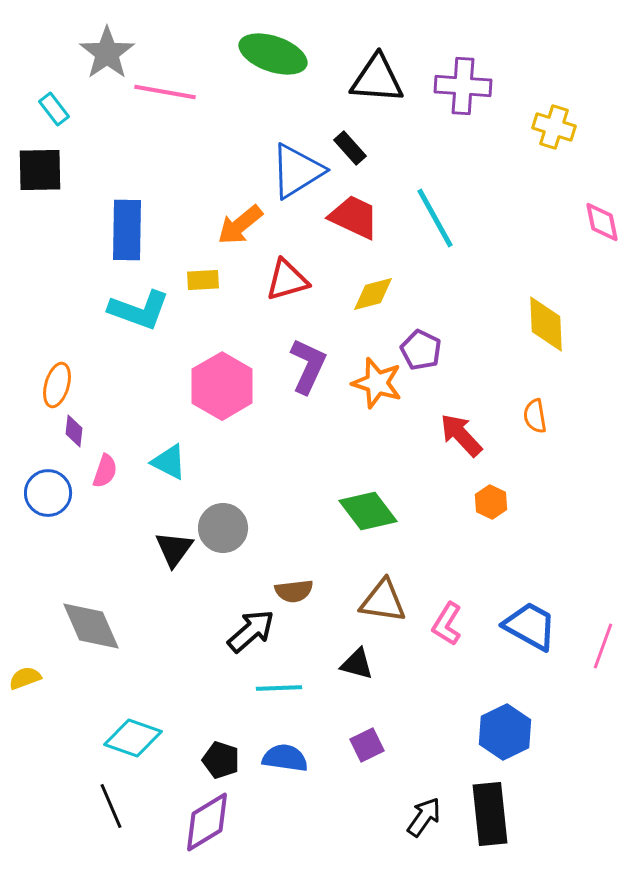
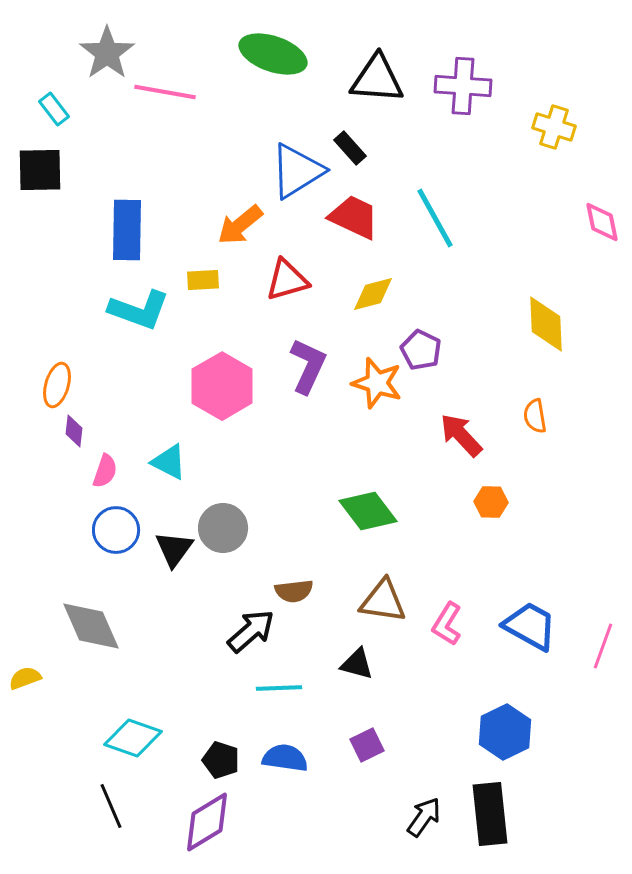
blue circle at (48, 493): moved 68 px right, 37 px down
orange hexagon at (491, 502): rotated 24 degrees counterclockwise
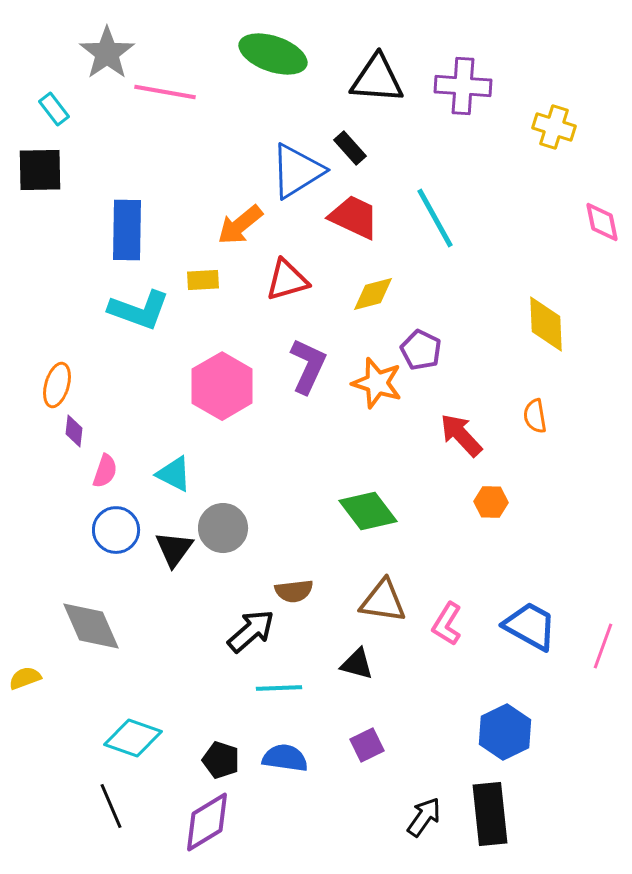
cyan triangle at (169, 462): moved 5 px right, 12 px down
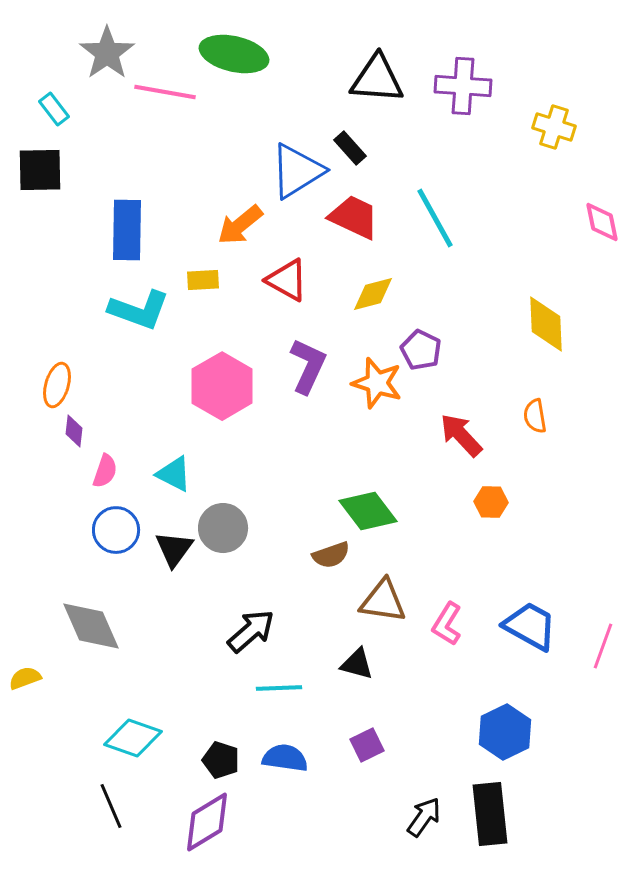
green ellipse at (273, 54): moved 39 px left; rotated 6 degrees counterclockwise
red triangle at (287, 280): rotated 45 degrees clockwise
brown semicircle at (294, 591): moved 37 px right, 36 px up; rotated 12 degrees counterclockwise
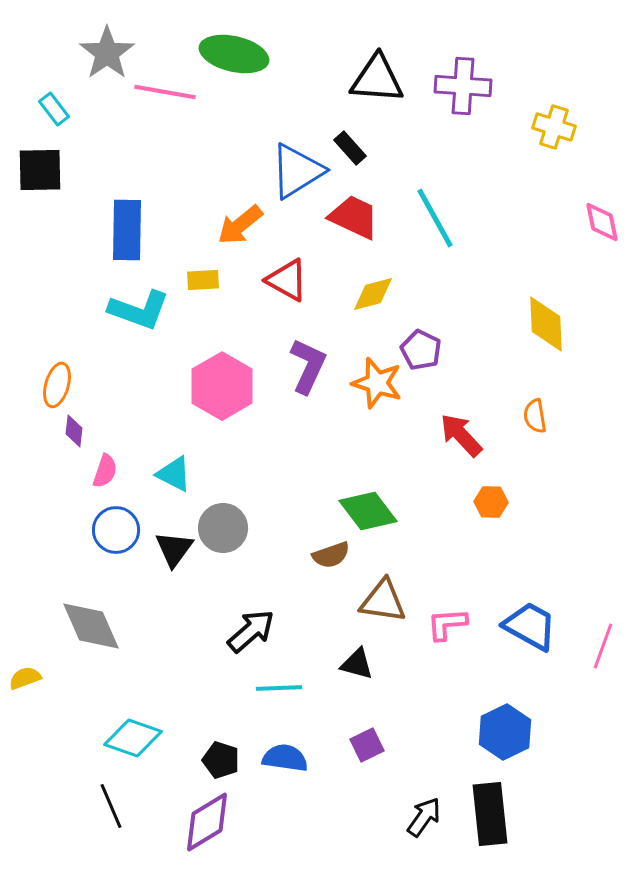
pink L-shape at (447, 624): rotated 54 degrees clockwise
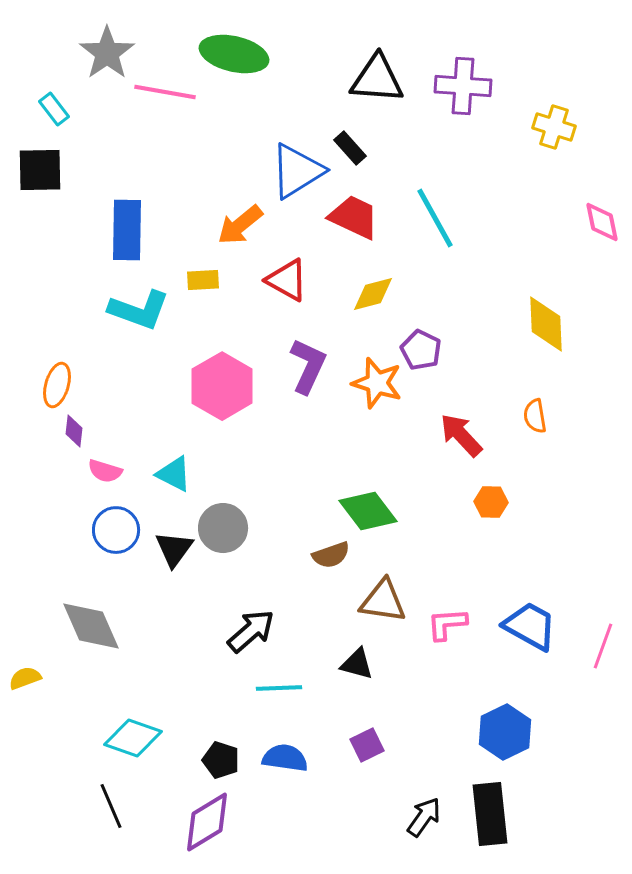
pink semicircle at (105, 471): rotated 88 degrees clockwise
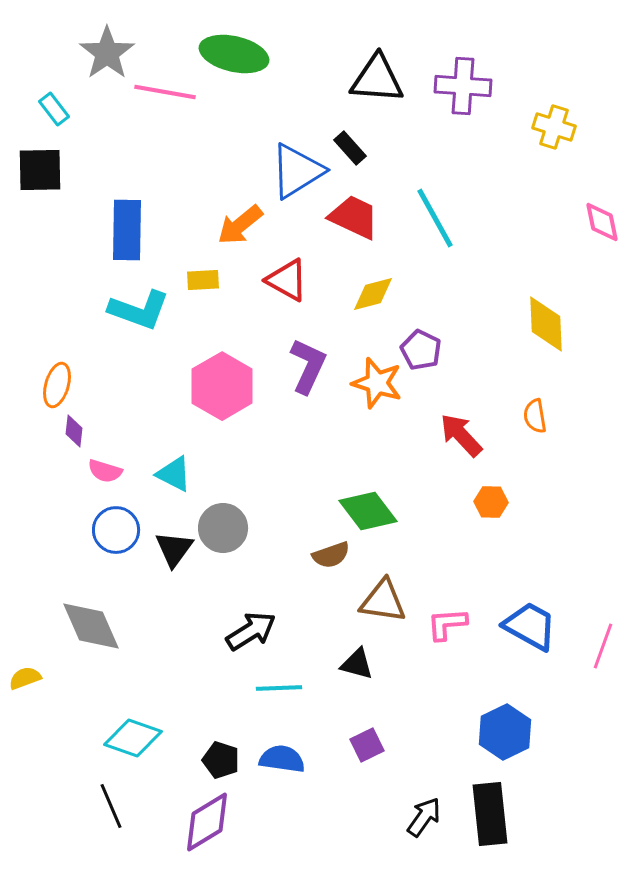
black arrow at (251, 631): rotated 9 degrees clockwise
blue semicircle at (285, 758): moved 3 px left, 1 px down
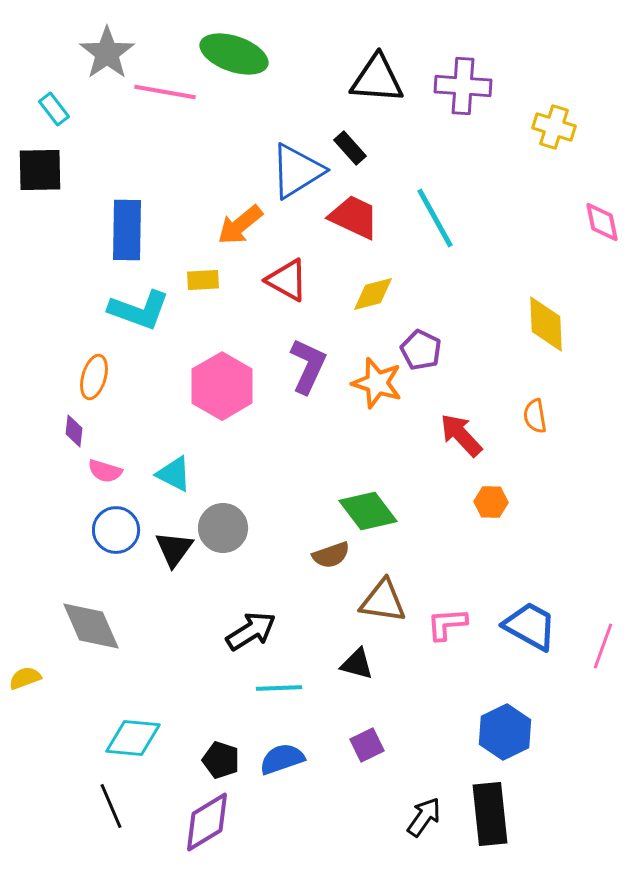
green ellipse at (234, 54): rotated 6 degrees clockwise
orange ellipse at (57, 385): moved 37 px right, 8 px up
cyan diamond at (133, 738): rotated 14 degrees counterclockwise
blue semicircle at (282, 759): rotated 27 degrees counterclockwise
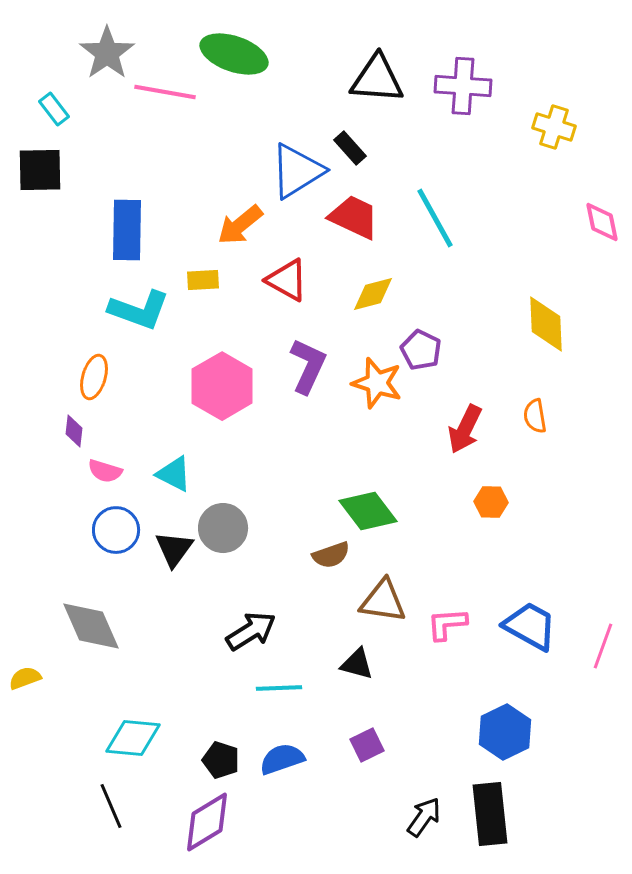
red arrow at (461, 435): moved 4 px right, 6 px up; rotated 111 degrees counterclockwise
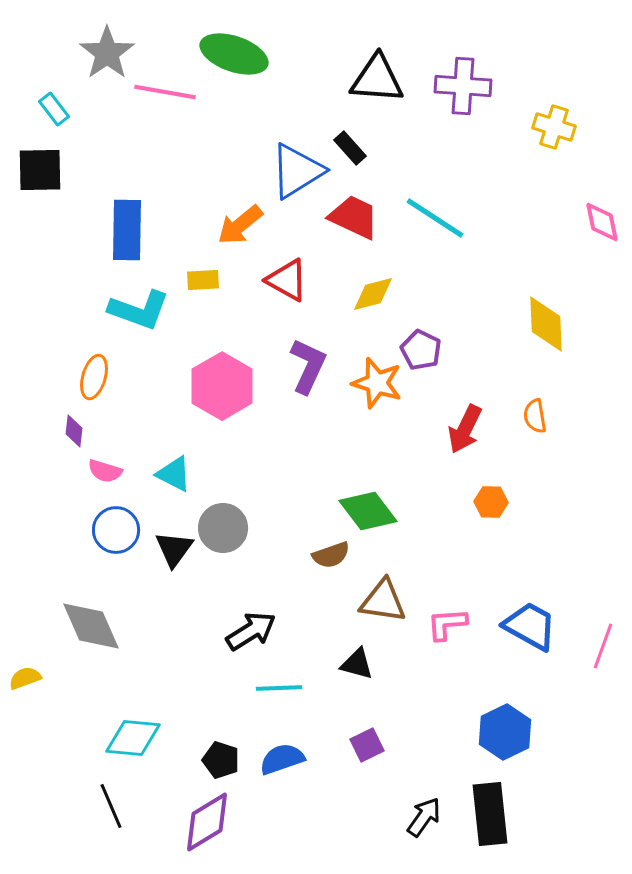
cyan line at (435, 218): rotated 28 degrees counterclockwise
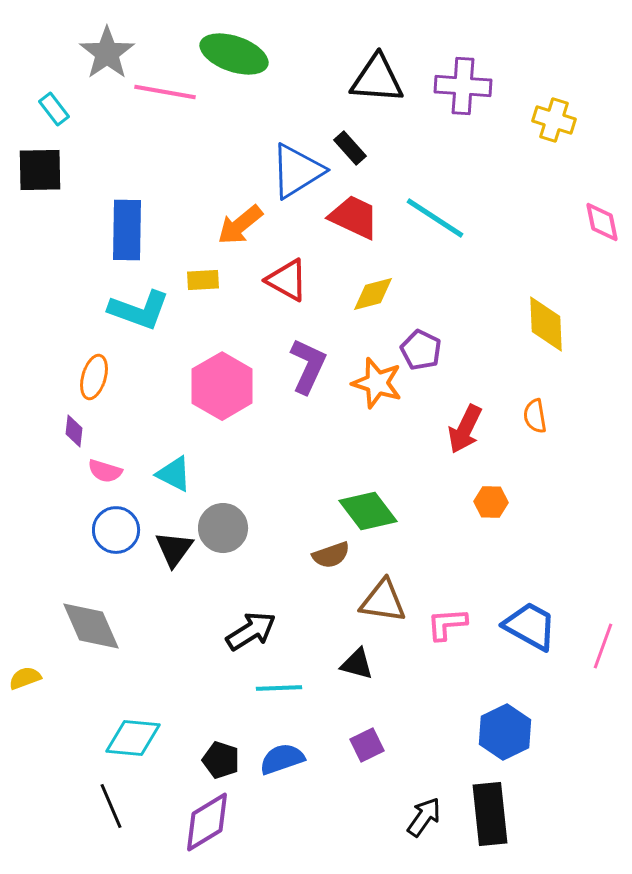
yellow cross at (554, 127): moved 7 px up
